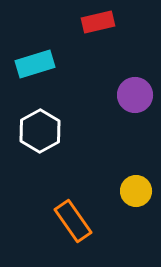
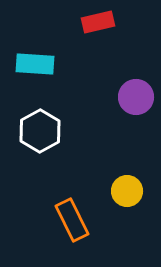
cyan rectangle: rotated 21 degrees clockwise
purple circle: moved 1 px right, 2 px down
yellow circle: moved 9 px left
orange rectangle: moved 1 px left, 1 px up; rotated 9 degrees clockwise
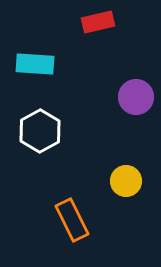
yellow circle: moved 1 px left, 10 px up
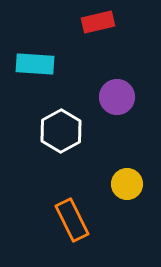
purple circle: moved 19 px left
white hexagon: moved 21 px right
yellow circle: moved 1 px right, 3 px down
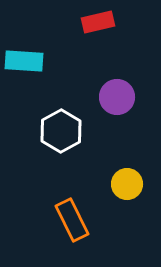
cyan rectangle: moved 11 px left, 3 px up
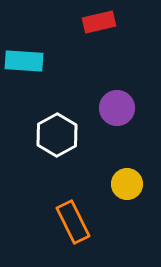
red rectangle: moved 1 px right
purple circle: moved 11 px down
white hexagon: moved 4 px left, 4 px down
orange rectangle: moved 1 px right, 2 px down
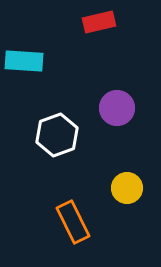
white hexagon: rotated 9 degrees clockwise
yellow circle: moved 4 px down
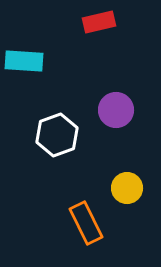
purple circle: moved 1 px left, 2 px down
orange rectangle: moved 13 px right, 1 px down
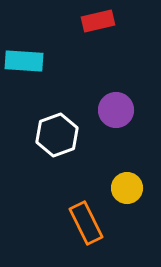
red rectangle: moved 1 px left, 1 px up
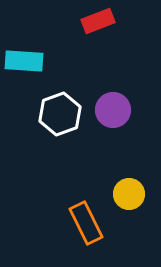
red rectangle: rotated 8 degrees counterclockwise
purple circle: moved 3 px left
white hexagon: moved 3 px right, 21 px up
yellow circle: moved 2 px right, 6 px down
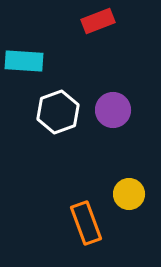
white hexagon: moved 2 px left, 2 px up
orange rectangle: rotated 6 degrees clockwise
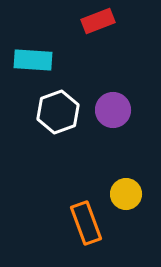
cyan rectangle: moved 9 px right, 1 px up
yellow circle: moved 3 px left
